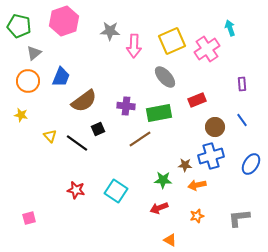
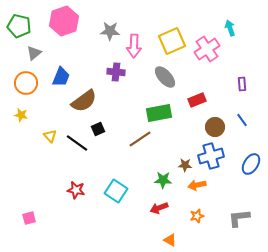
orange circle: moved 2 px left, 2 px down
purple cross: moved 10 px left, 34 px up
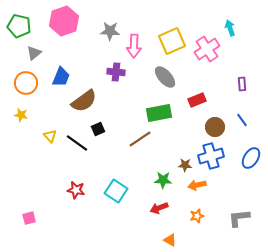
blue ellipse: moved 6 px up
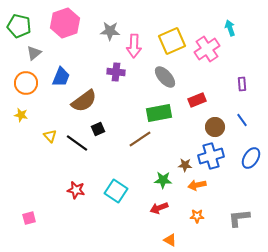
pink hexagon: moved 1 px right, 2 px down
orange star: rotated 16 degrees clockwise
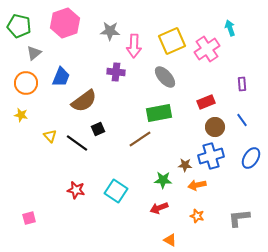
red rectangle: moved 9 px right, 2 px down
orange star: rotated 16 degrees clockwise
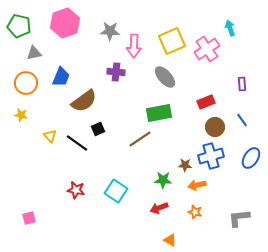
gray triangle: rotated 28 degrees clockwise
orange star: moved 2 px left, 4 px up
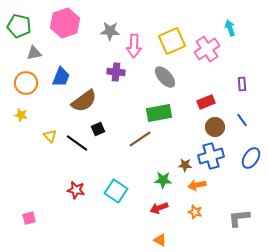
orange triangle: moved 10 px left
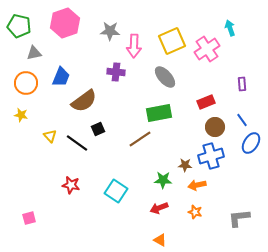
blue ellipse: moved 15 px up
red star: moved 5 px left, 5 px up
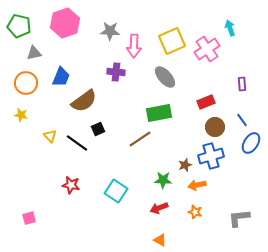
brown star: rotated 24 degrees counterclockwise
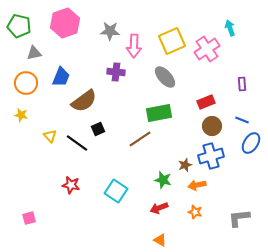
blue line: rotated 32 degrees counterclockwise
brown circle: moved 3 px left, 1 px up
green star: rotated 12 degrees clockwise
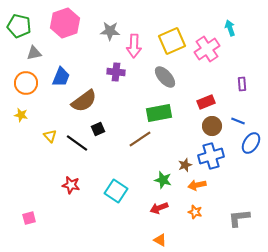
blue line: moved 4 px left, 1 px down
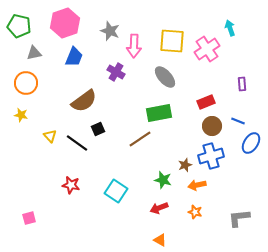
gray star: rotated 18 degrees clockwise
yellow square: rotated 28 degrees clockwise
purple cross: rotated 24 degrees clockwise
blue trapezoid: moved 13 px right, 20 px up
